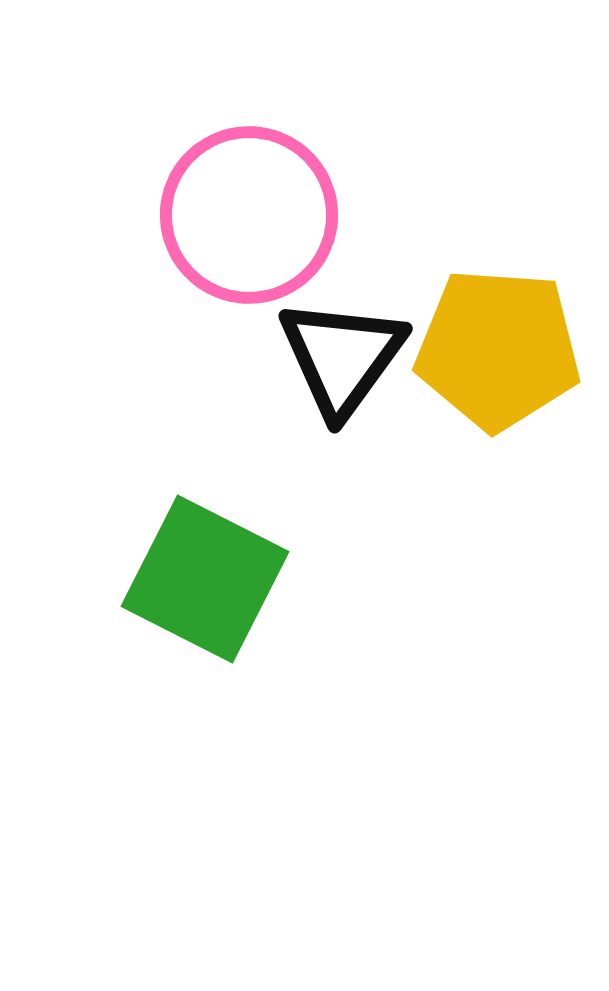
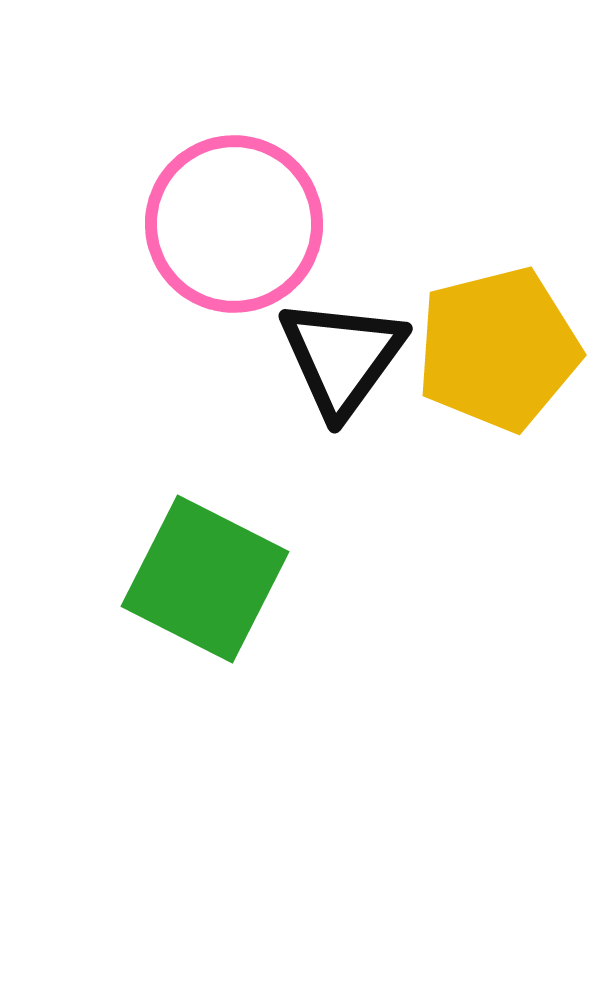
pink circle: moved 15 px left, 9 px down
yellow pentagon: rotated 18 degrees counterclockwise
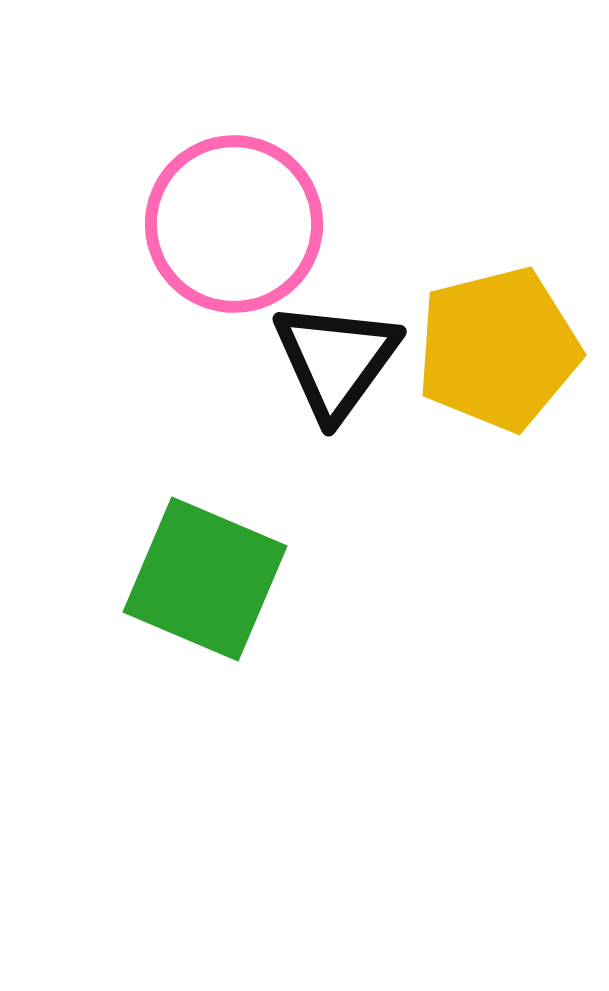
black triangle: moved 6 px left, 3 px down
green square: rotated 4 degrees counterclockwise
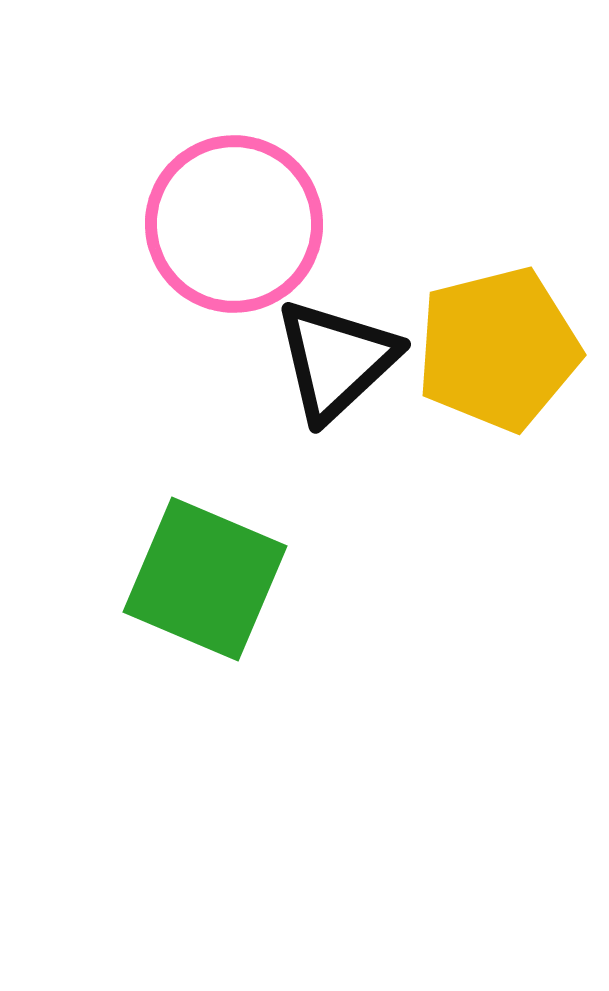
black triangle: rotated 11 degrees clockwise
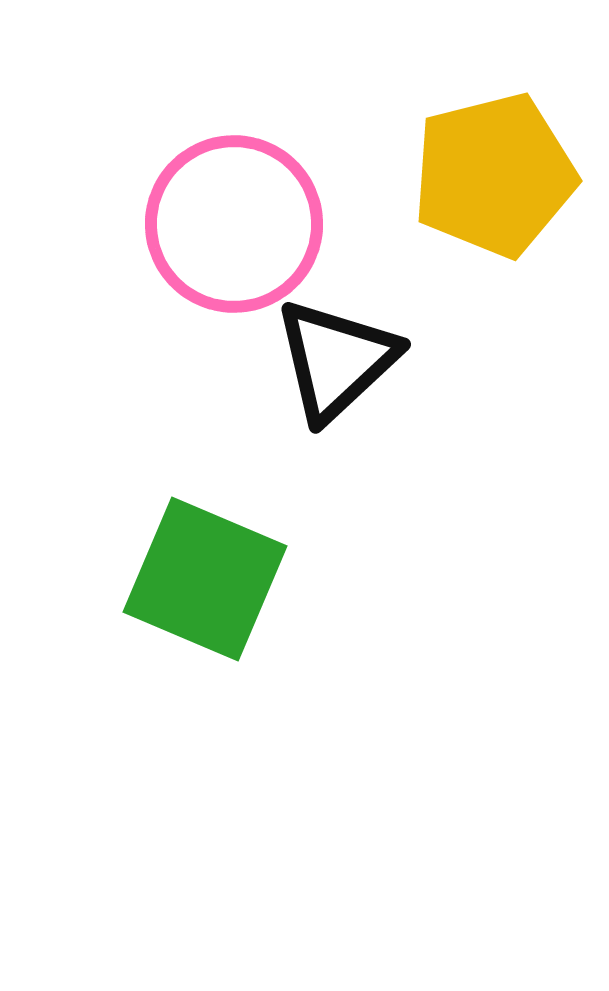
yellow pentagon: moved 4 px left, 174 px up
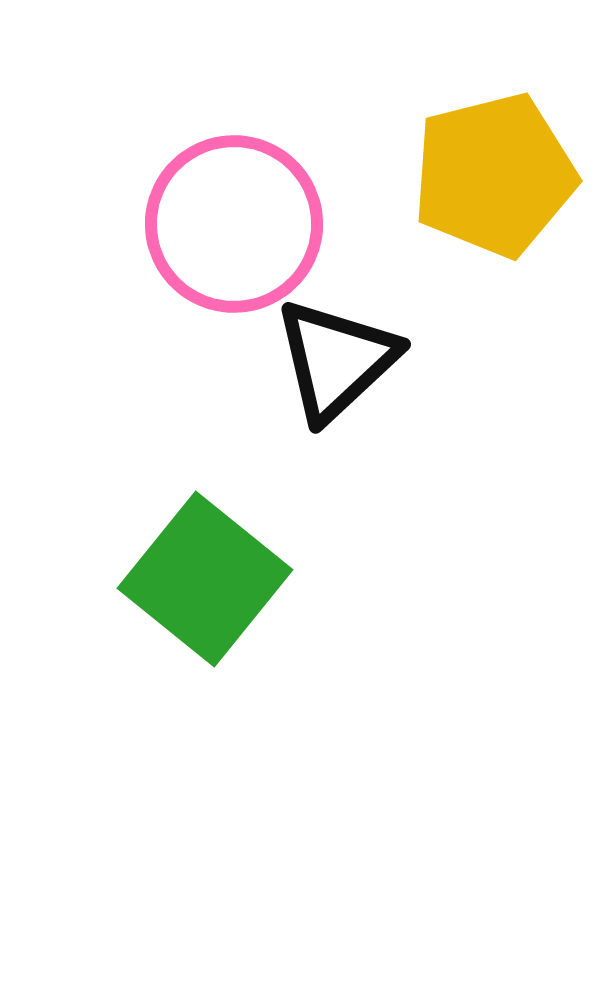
green square: rotated 16 degrees clockwise
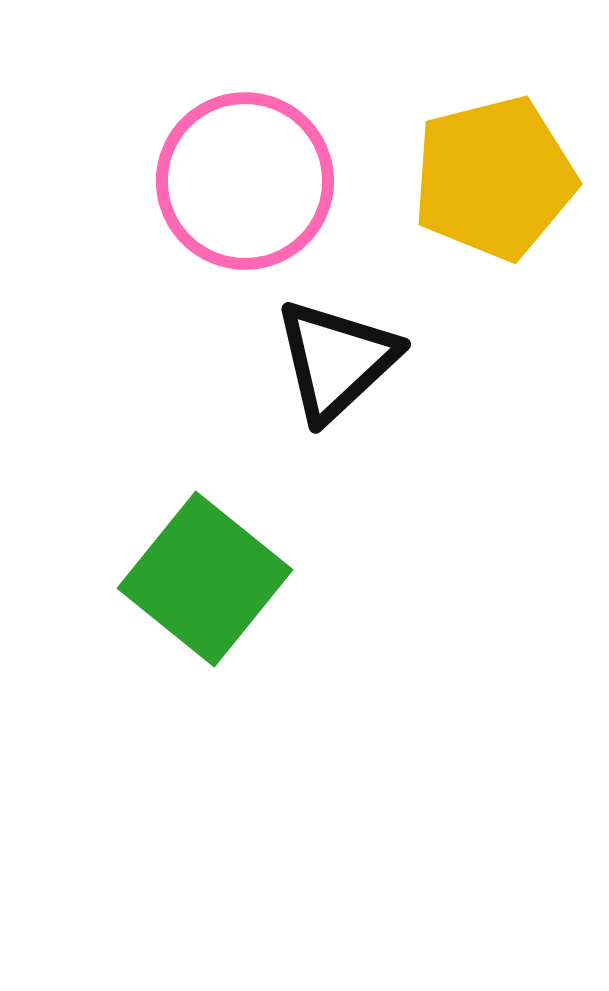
yellow pentagon: moved 3 px down
pink circle: moved 11 px right, 43 px up
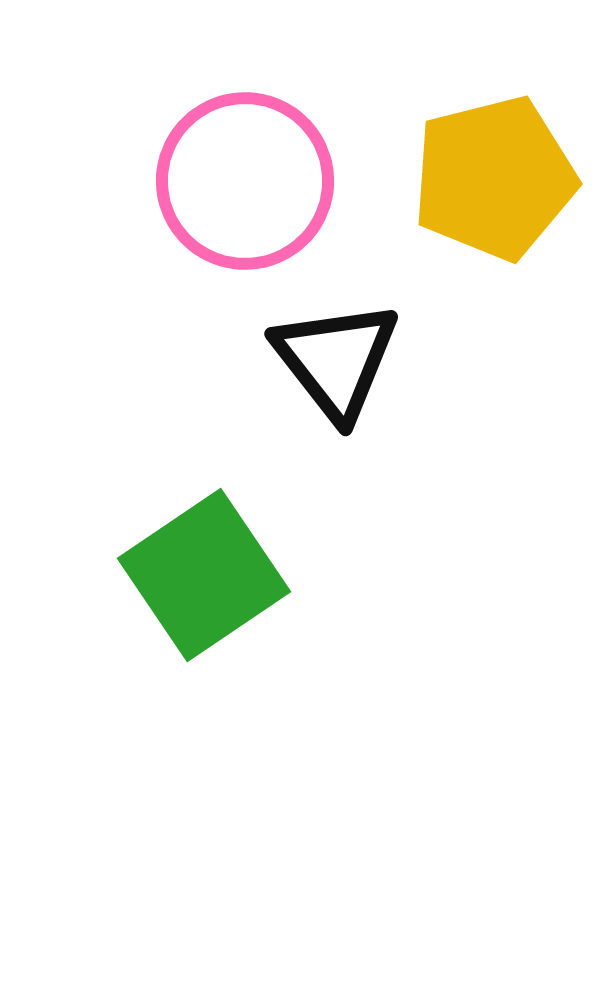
black triangle: rotated 25 degrees counterclockwise
green square: moved 1 px left, 4 px up; rotated 17 degrees clockwise
